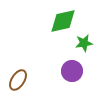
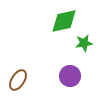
green diamond: moved 1 px right
purple circle: moved 2 px left, 5 px down
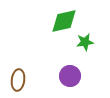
green star: moved 1 px right, 1 px up
brown ellipse: rotated 25 degrees counterclockwise
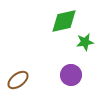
purple circle: moved 1 px right, 1 px up
brown ellipse: rotated 45 degrees clockwise
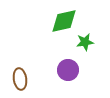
purple circle: moved 3 px left, 5 px up
brown ellipse: moved 2 px right, 1 px up; rotated 60 degrees counterclockwise
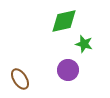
green star: moved 1 px left, 2 px down; rotated 24 degrees clockwise
brown ellipse: rotated 25 degrees counterclockwise
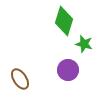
green diamond: rotated 60 degrees counterclockwise
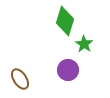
green diamond: moved 1 px right
green star: rotated 18 degrees clockwise
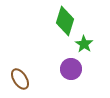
purple circle: moved 3 px right, 1 px up
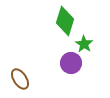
purple circle: moved 6 px up
